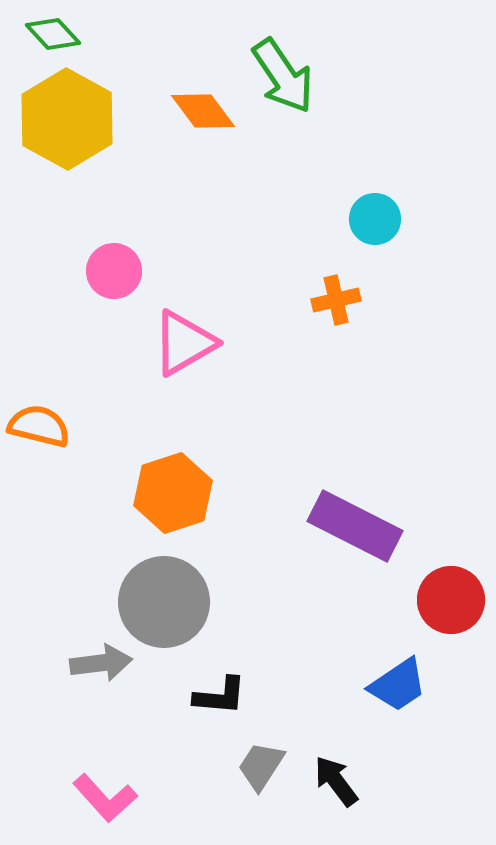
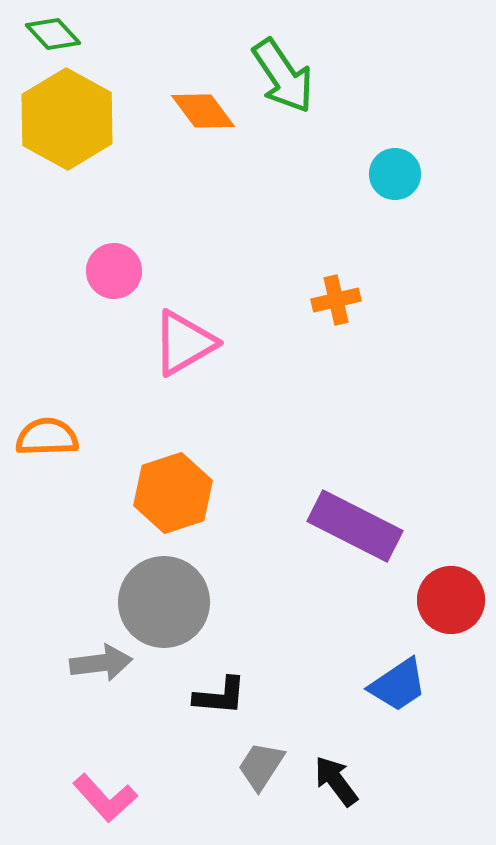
cyan circle: moved 20 px right, 45 px up
orange semicircle: moved 8 px right, 11 px down; rotated 16 degrees counterclockwise
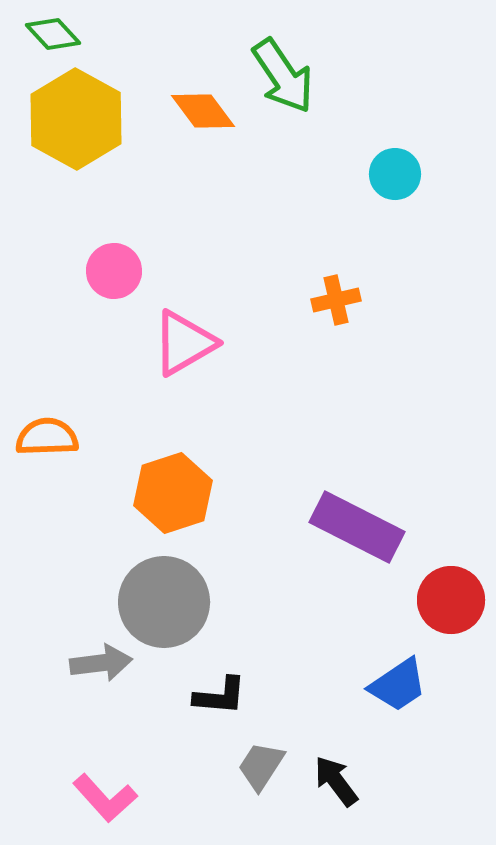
yellow hexagon: moved 9 px right
purple rectangle: moved 2 px right, 1 px down
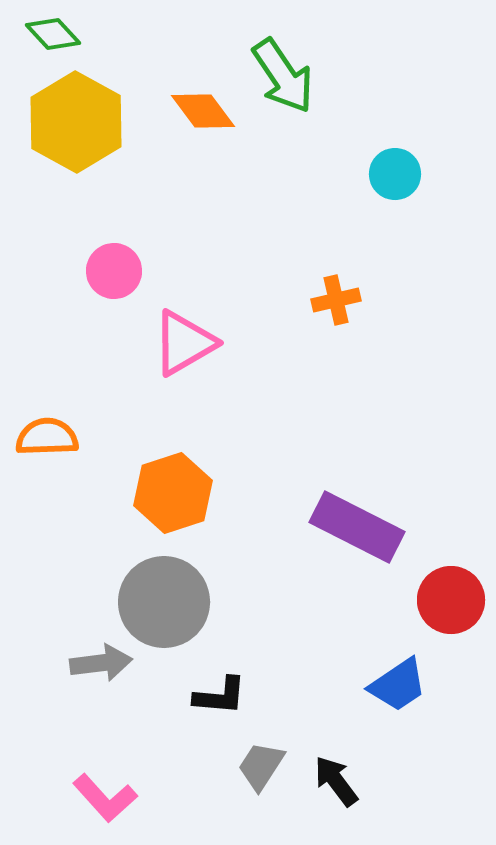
yellow hexagon: moved 3 px down
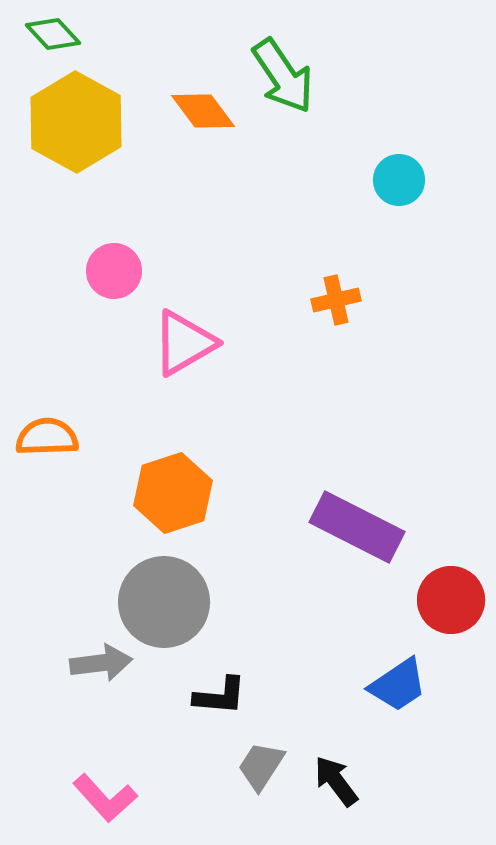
cyan circle: moved 4 px right, 6 px down
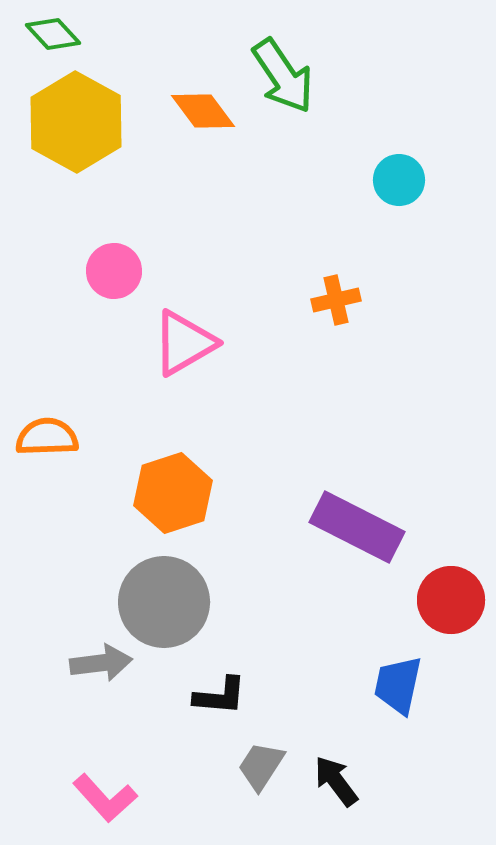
blue trapezoid: rotated 136 degrees clockwise
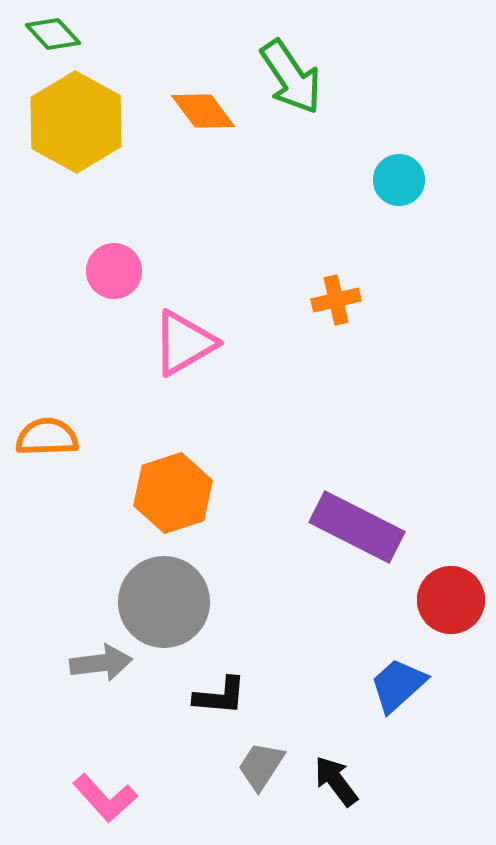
green arrow: moved 8 px right, 1 px down
blue trapezoid: rotated 36 degrees clockwise
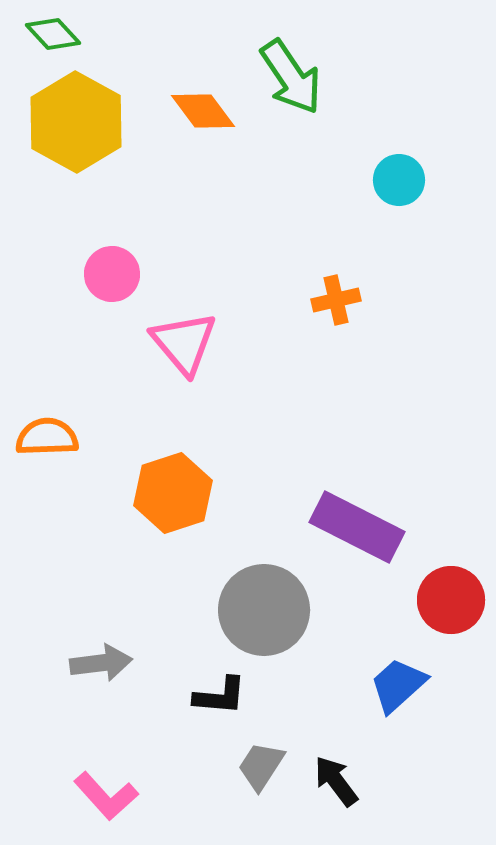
pink circle: moved 2 px left, 3 px down
pink triangle: rotated 40 degrees counterclockwise
gray circle: moved 100 px right, 8 px down
pink L-shape: moved 1 px right, 2 px up
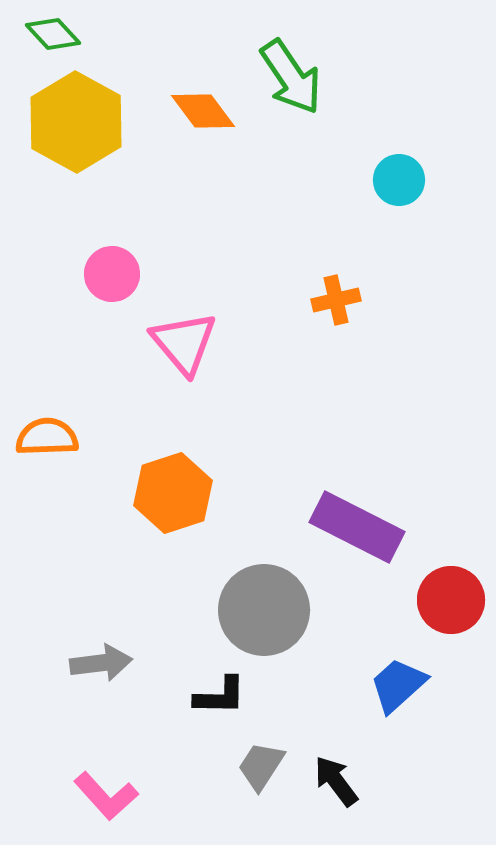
black L-shape: rotated 4 degrees counterclockwise
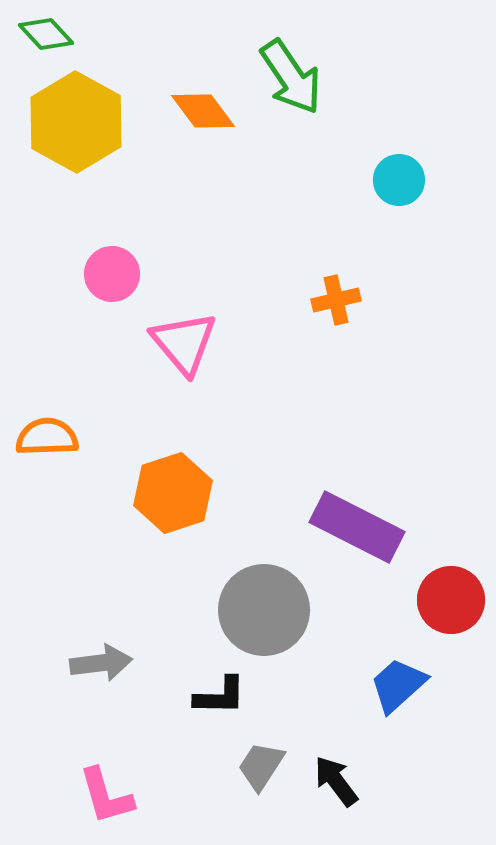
green diamond: moved 7 px left
pink L-shape: rotated 26 degrees clockwise
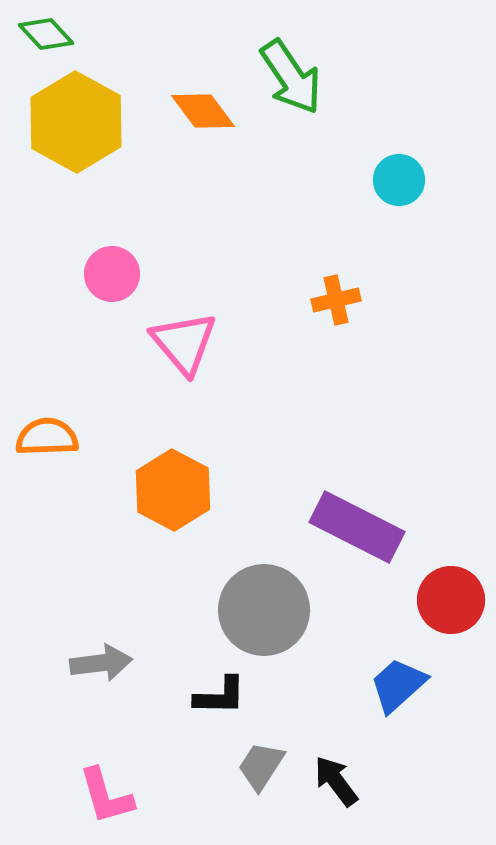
orange hexagon: moved 3 px up; rotated 14 degrees counterclockwise
